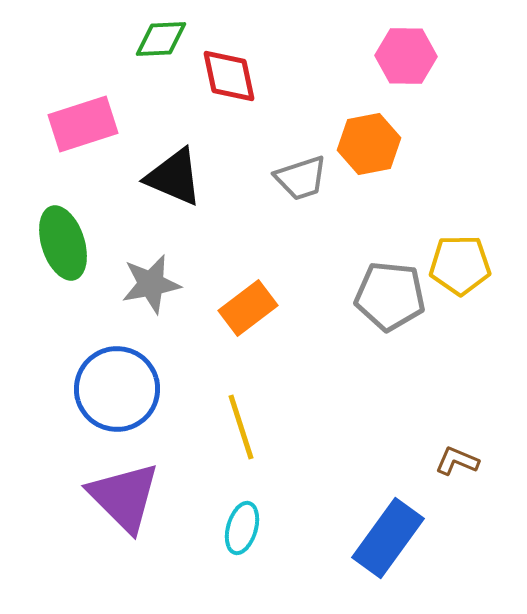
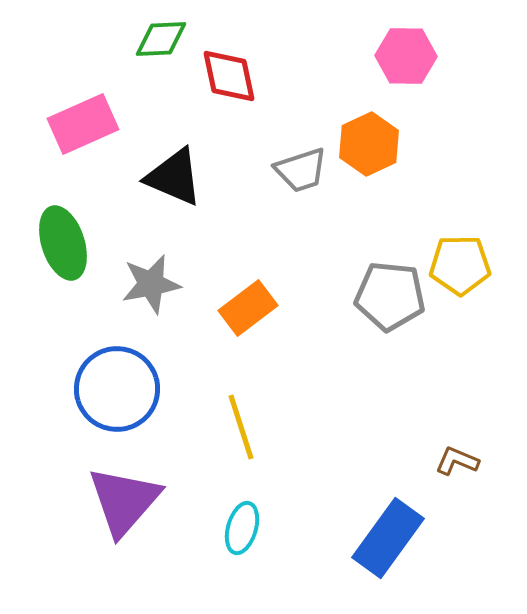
pink rectangle: rotated 6 degrees counterclockwise
orange hexagon: rotated 14 degrees counterclockwise
gray trapezoid: moved 8 px up
purple triangle: moved 4 px down; rotated 26 degrees clockwise
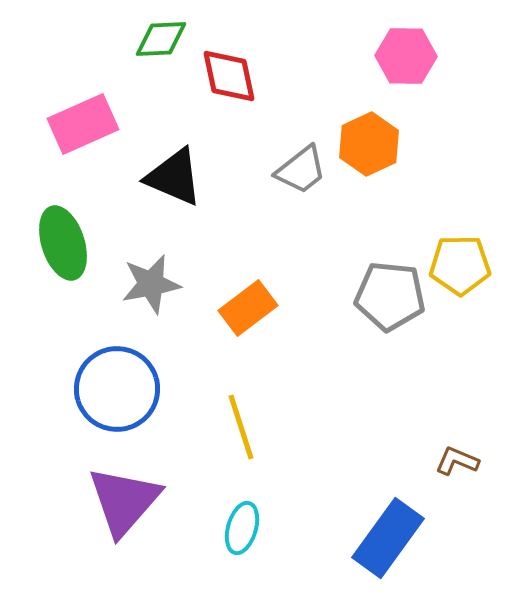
gray trapezoid: rotated 20 degrees counterclockwise
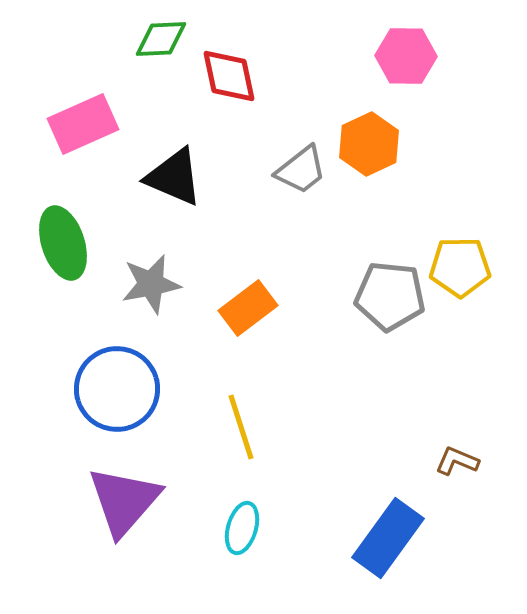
yellow pentagon: moved 2 px down
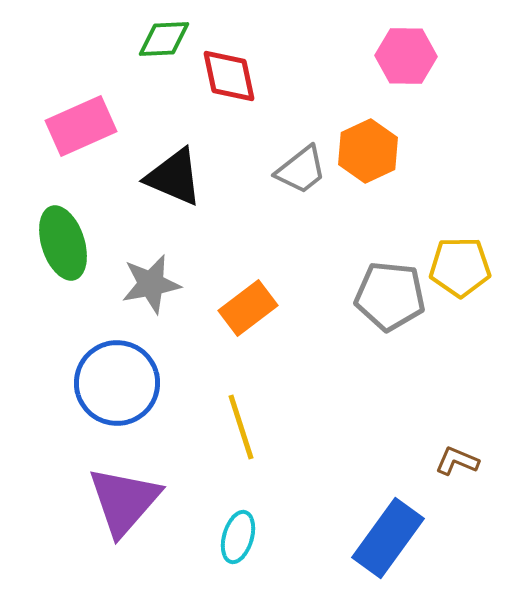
green diamond: moved 3 px right
pink rectangle: moved 2 px left, 2 px down
orange hexagon: moved 1 px left, 7 px down
blue circle: moved 6 px up
cyan ellipse: moved 4 px left, 9 px down
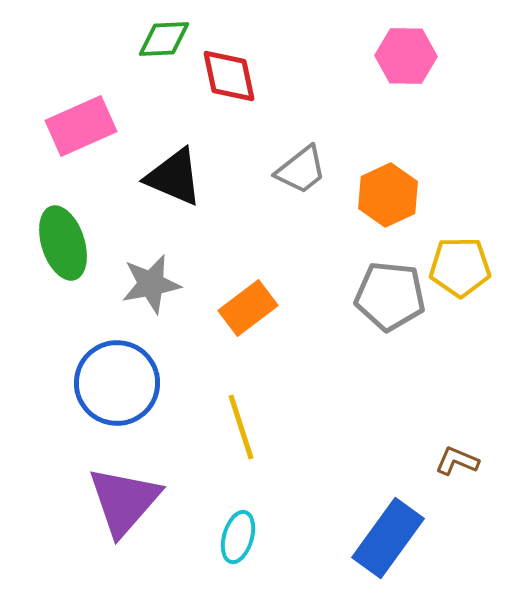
orange hexagon: moved 20 px right, 44 px down
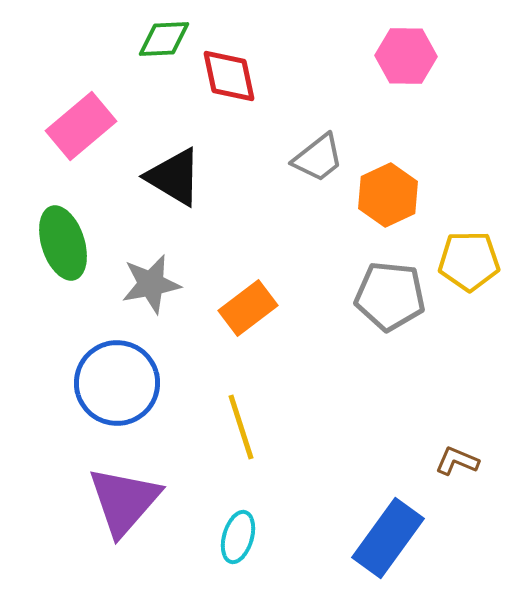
pink rectangle: rotated 16 degrees counterclockwise
gray trapezoid: moved 17 px right, 12 px up
black triangle: rotated 8 degrees clockwise
yellow pentagon: moved 9 px right, 6 px up
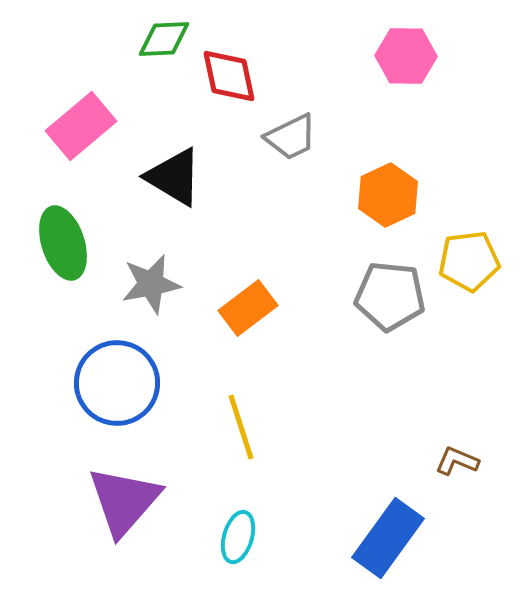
gray trapezoid: moved 27 px left, 21 px up; rotated 12 degrees clockwise
yellow pentagon: rotated 6 degrees counterclockwise
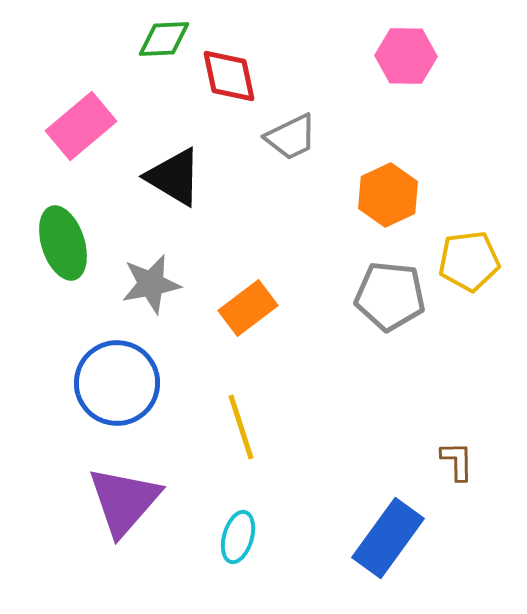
brown L-shape: rotated 66 degrees clockwise
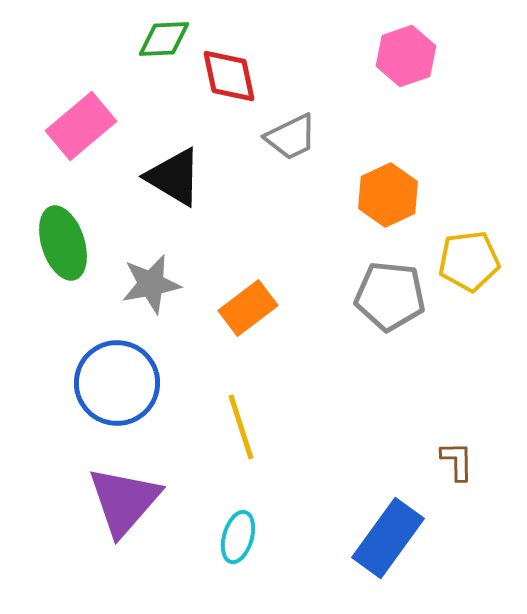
pink hexagon: rotated 20 degrees counterclockwise
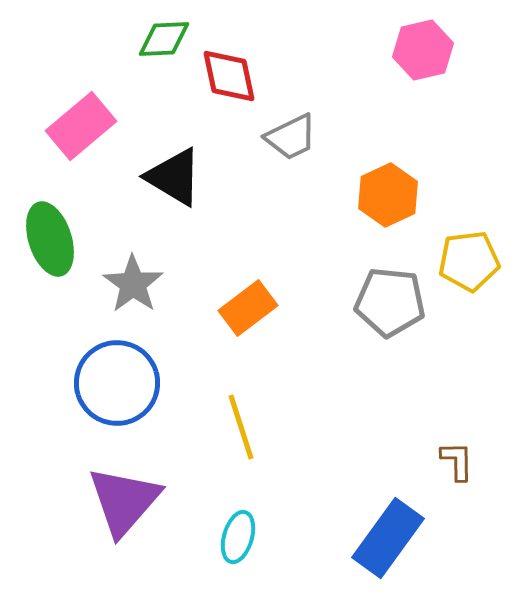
pink hexagon: moved 17 px right, 6 px up; rotated 6 degrees clockwise
green ellipse: moved 13 px left, 4 px up
gray star: moved 18 px left; rotated 26 degrees counterclockwise
gray pentagon: moved 6 px down
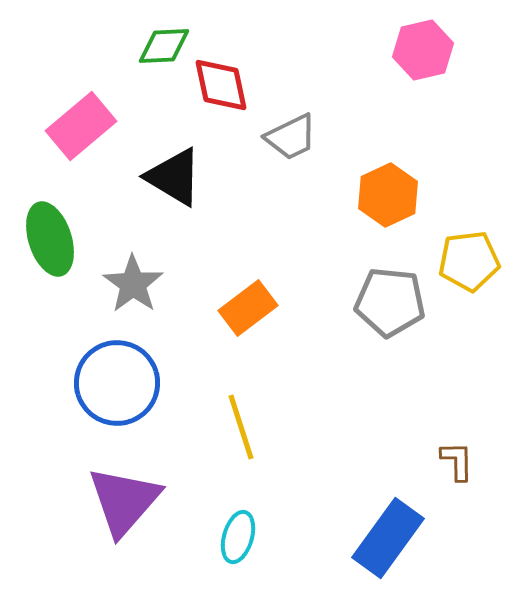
green diamond: moved 7 px down
red diamond: moved 8 px left, 9 px down
